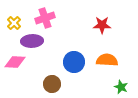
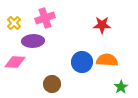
purple ellipse: moved 1 px right
blue circle: moved 8 px right
green star: rotated 16 degrees clockwise
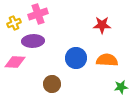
pink cross: moved 7 px left, 4 px up
yellow cross: rotated 24 degrees clockwise
blue circle: moved 6 px left, 4 px up
green star: rotated 24 degrees clockwise
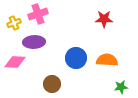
red star: moved 2 px right, 6 px up
purple ellipse: moved 1 px right, 1 px down
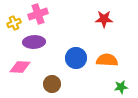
pink diamond: moved 5 px right, 5 px down
